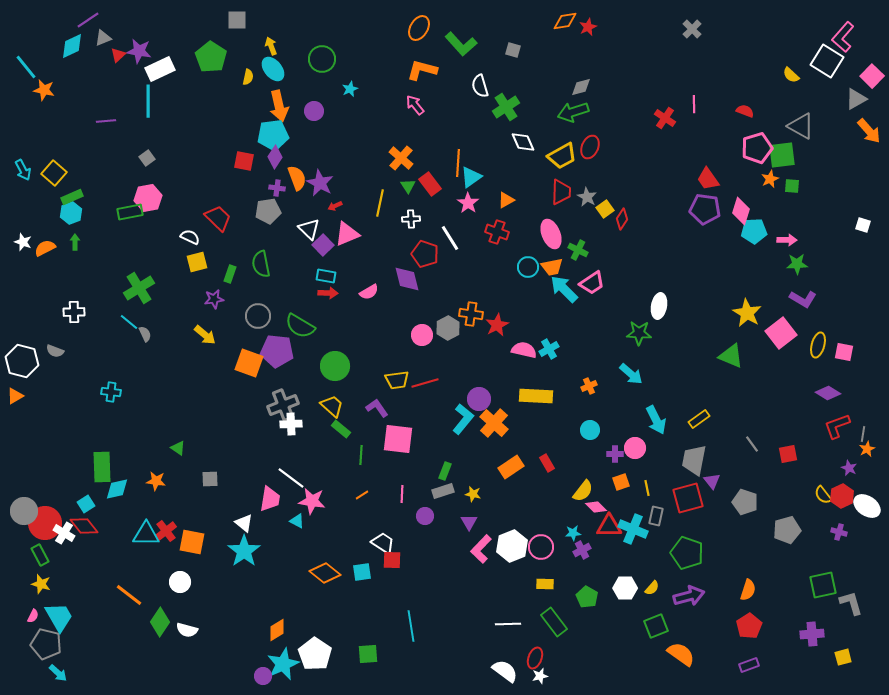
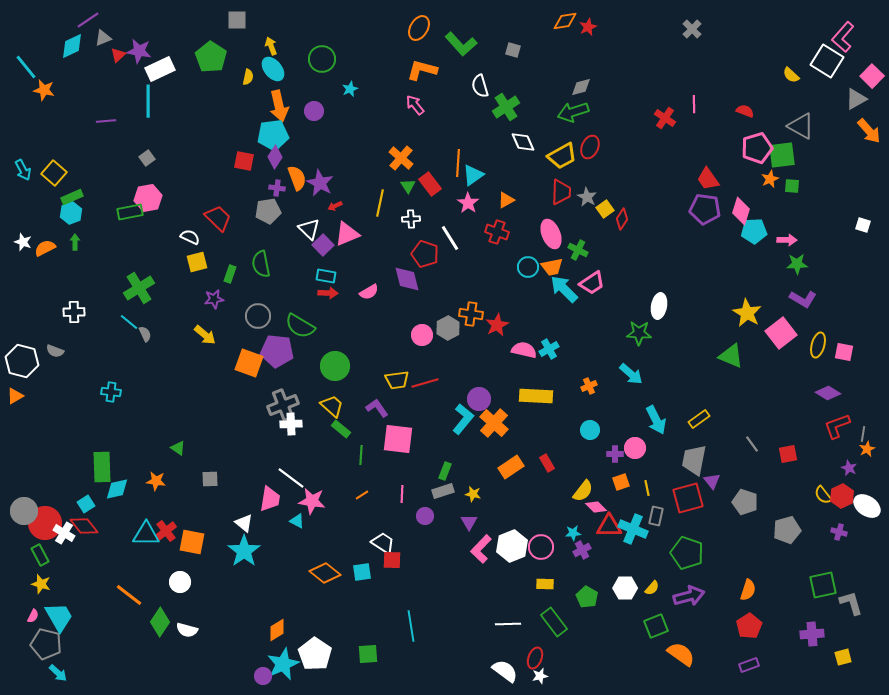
cyan triangle at (471, 177): moved 2 px right, 2 px up
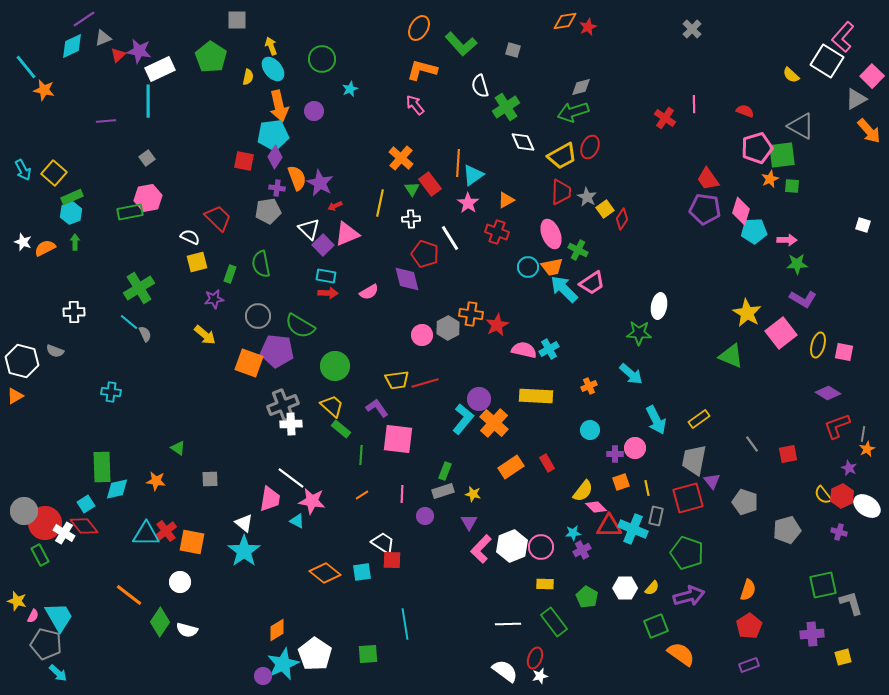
purple line at (88, 20): moved 4 px left, 1 px up
green triangle at (408, 186): moved 4 px right, 3 px down
yellow star at (41, 584): moved 24 px left, 17 px down
cyan line at (411, 626): moved 6 px left, 2 px up
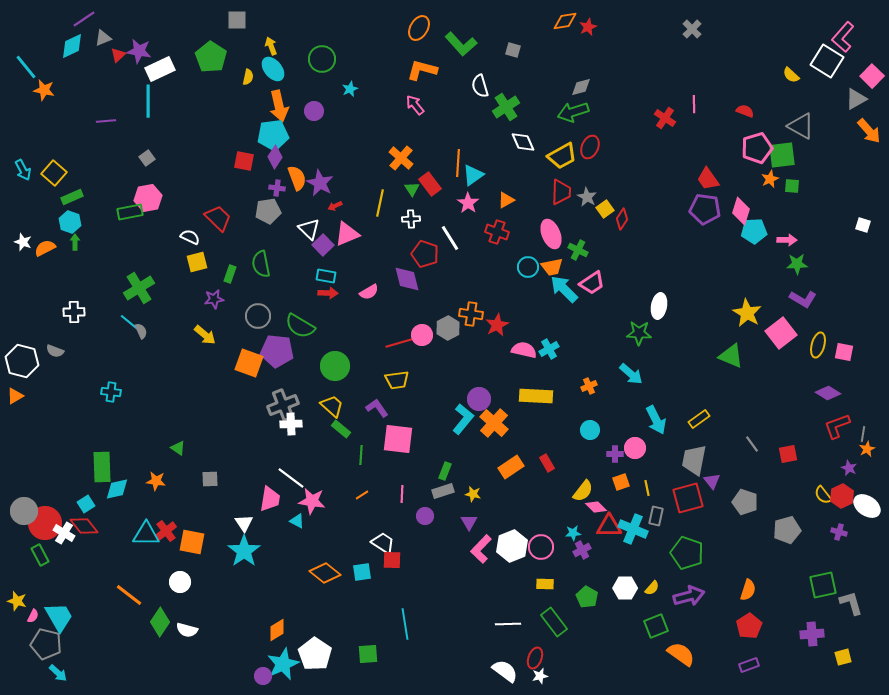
cyan hexagon at (71, 213): moved 1 px left, 9 px down; rotated 20 degrees counterclockwise
gray semicircle at (145, 334): moved 4 px left, 3 px up
red line at (425, 383): moved 26 px left, 40 px up
white triangle at (244, 523): rotated 18 degrees clockwise
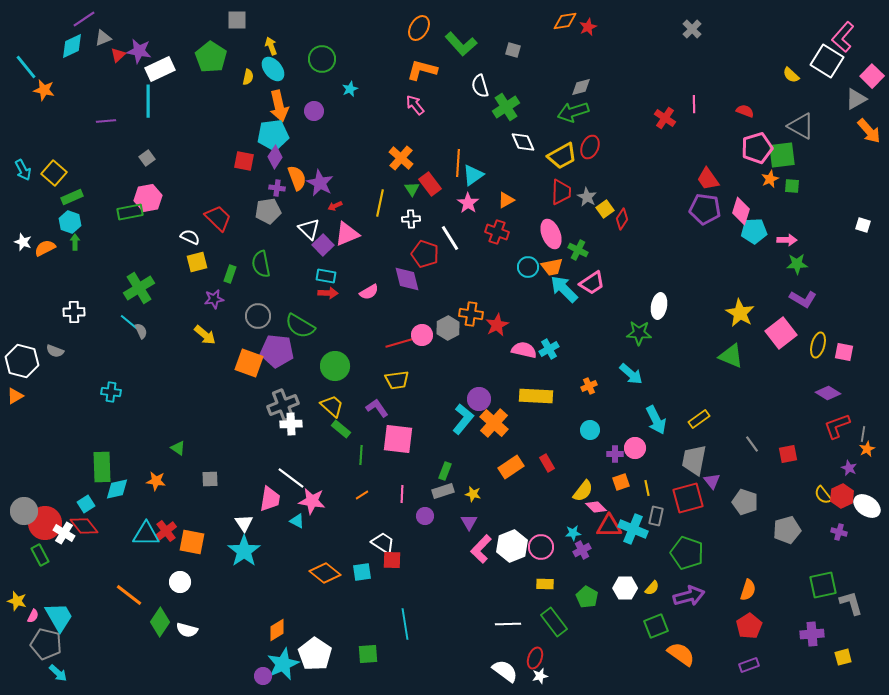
yellow star at (747, 313): moved 7 px left
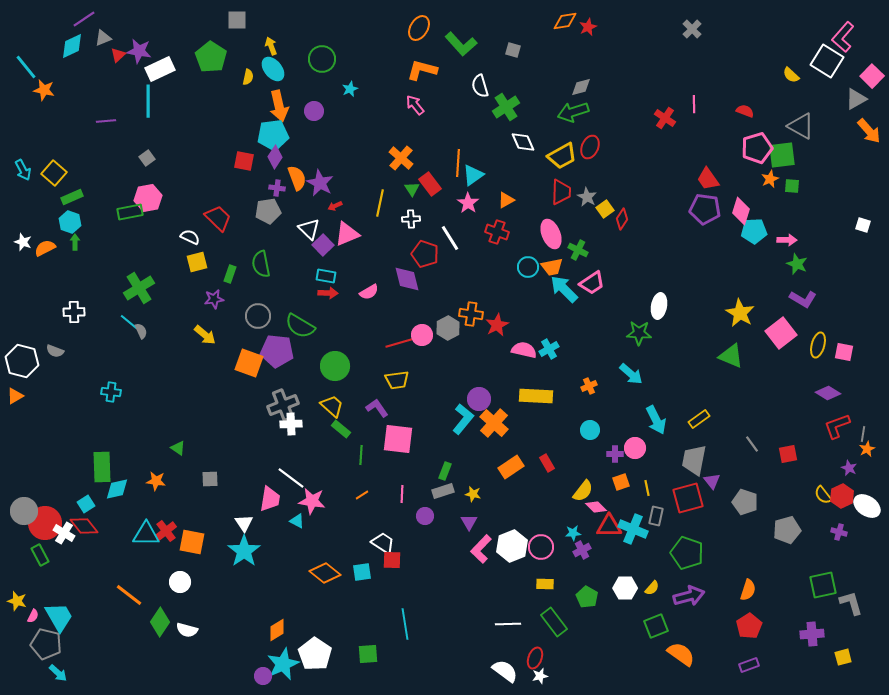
green star at (797, 264): rotated 25 degrees clockwise
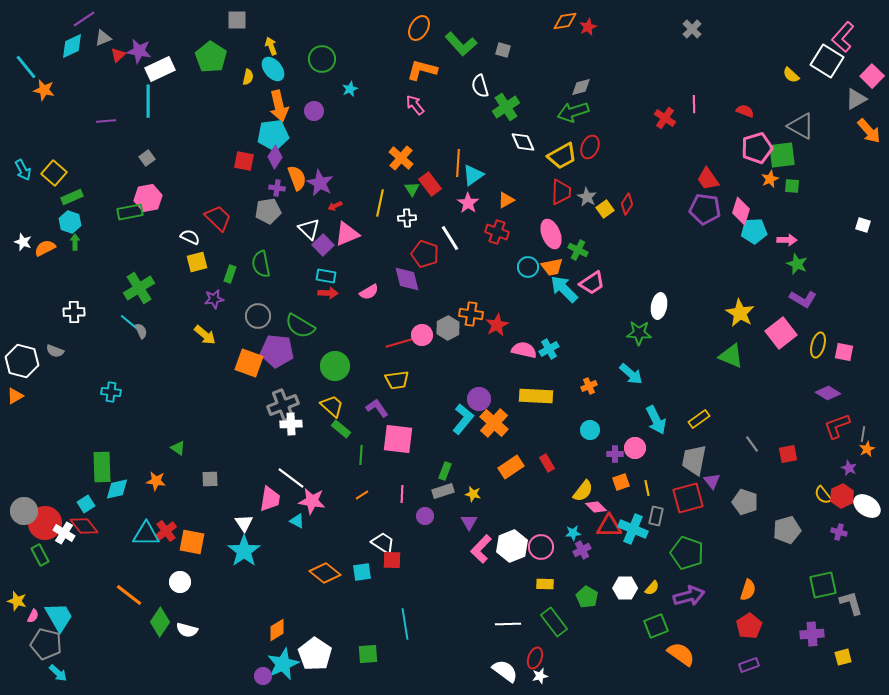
gray square at (513, 50): moved 10 px left
white cross at (411, 219): moved 4 px left, 1 px up
red diamond at (622, 219): moved 5 px right, 15 px up
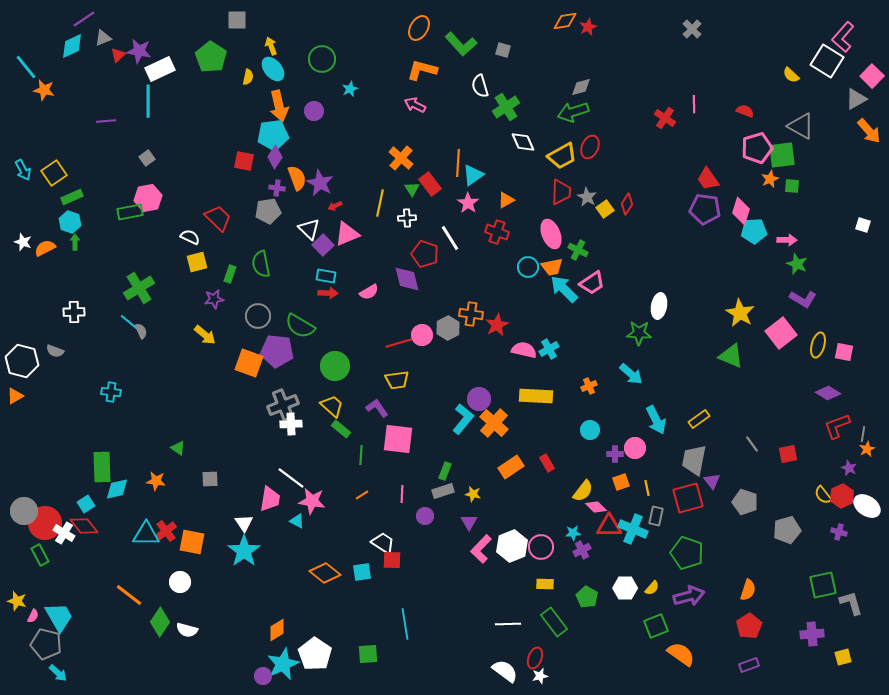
pink arrow at (415, 105): rotated 25 degrees counterclockwise
yellow square at (54, 173): rotated 15 degrees clockwise
